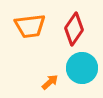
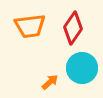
red diamond: moved 1 px left, 1 px up
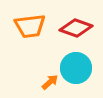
red diamond: moved 3 px right; rotated 76 degrees clockwise
cyan circle: moved 6 px left
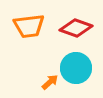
orange trapezoid: moved 1 px left
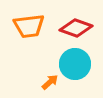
cyan circle: moved 1 px left, 4 px up
